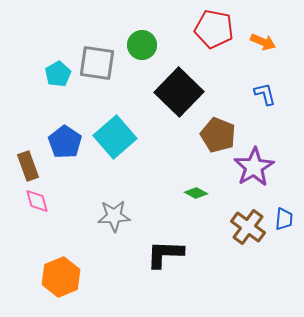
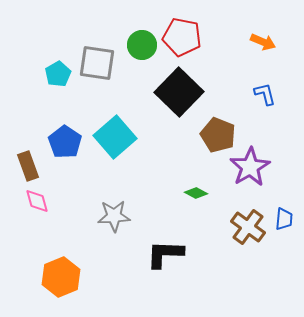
red pentagon: moved 32 px left, 8 px down
purple star: moved 4 px left
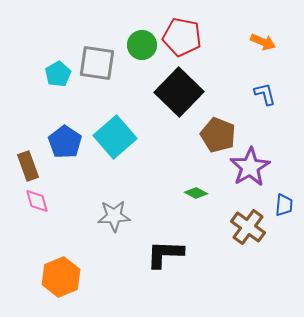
blue trapezoid: moved 14 px up
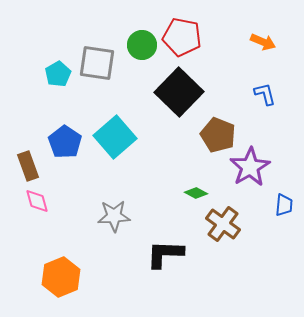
brown cross: moved 25 px left, 3 px up
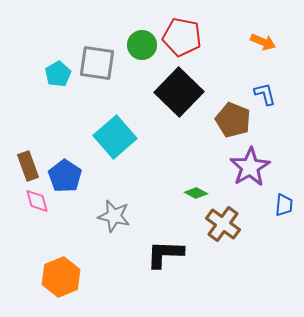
brown pentagon: moved 15 px right, 15 px up
blue pentagon: moved 34 px down
gray star: rotated 16 degrees clockwise
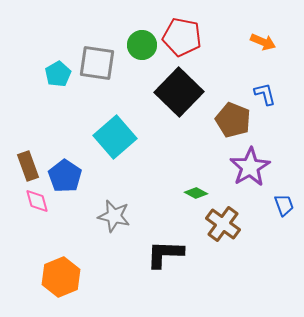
blue trapezoid: rotated 25 degrees counterclockwise
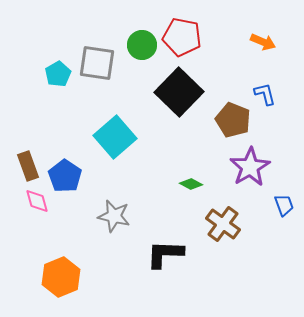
green diamond: moved 5 px left, 9 px up
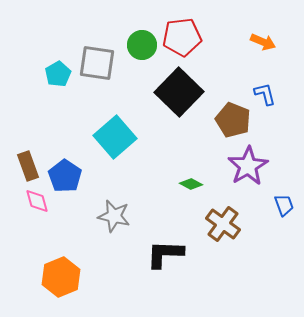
red pentagon: rotated 18 degrees counterclockwise
purple star: moved 2 px left, 1 px up
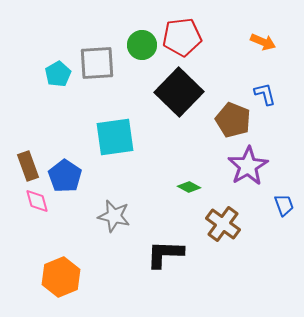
gray square: rotated 12 degrees counterclockwise
cyan square: rotated 33 degrees clockwise
green diamond: moved 2 px left, 3 px down
